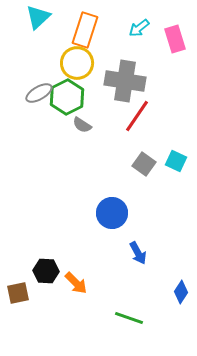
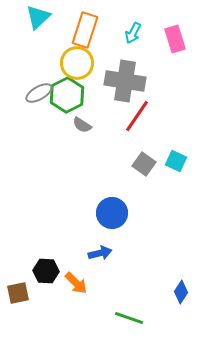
cyan arrow: moved 6 px left, 5 px down; rotated 25 degrees counterclockwise
green hexagon: moved 2 px up
blue arrow: moved 38 px left; rotated 75 degrees counterclockwise
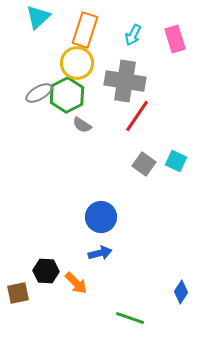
cyan arrow: moved 2 px down
blue circle: moved 11 px left, 4 px down
green line: moved 1 px right
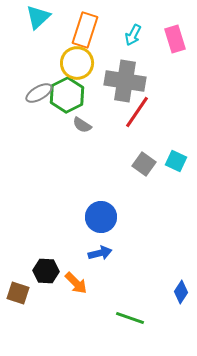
red line: moved 4 px up
brown square: rotated 30 degrees clockwise
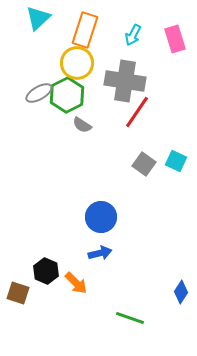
cyan triangle: moved 1 px down
black hexagon: rotated 20 degrees clockwise
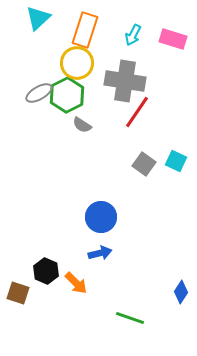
pink rectangle: moved 2 px left; rotated 56 degrees counterclockwise
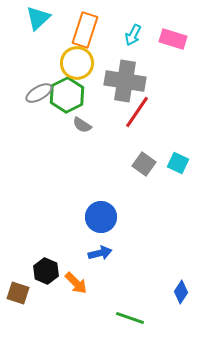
cyan square: moved 2 px right, 2 px down
